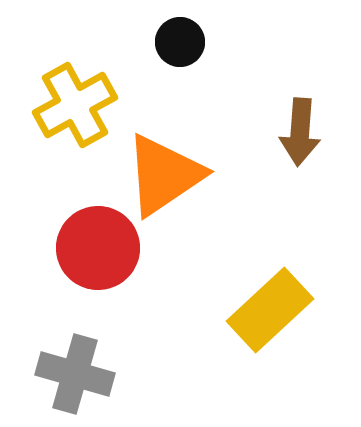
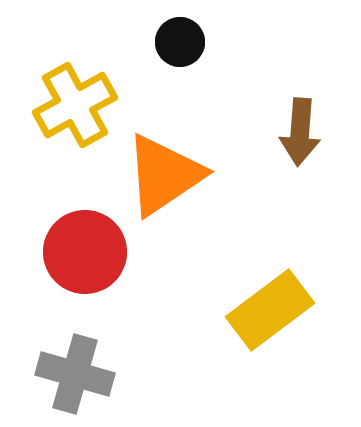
red circle: moved 13 px left, 4 px down
yellow rectangle: rotated 6 degrees clockwise
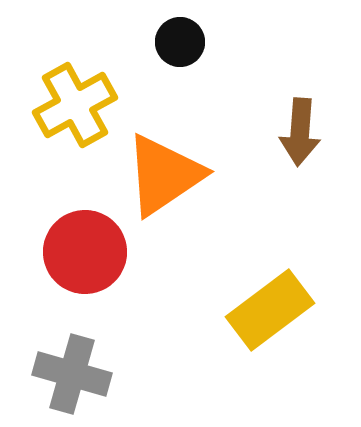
gray cross: moved 3 px left
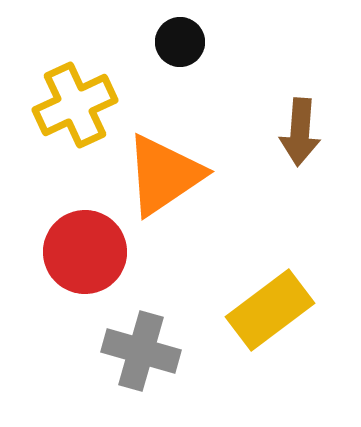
yellow cross: rotated 4 degrees clockwise
gray cross: moved 69 px right, 23 px up
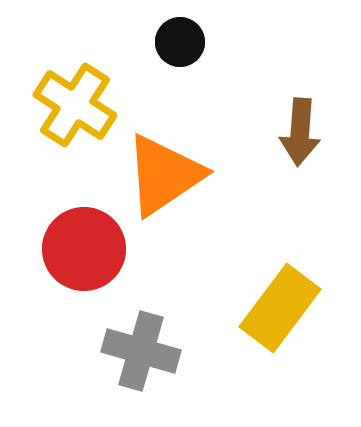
yellow cross: rotated 32 degrees counterclockwise
red circle: moved 1 px left, 3 px up
yellow rectangle: moved 10 px right, 2 px up; rotated 16 degrees counterclockwise
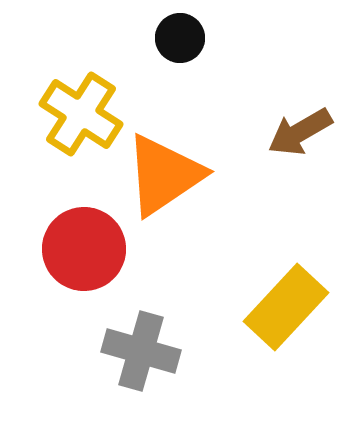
black circle: moved 4 px up
yellow cross: moved 6 px right, 9 px down
brown arrow: rotated 56 degrees clockwise
yellow rectangle: moved 6 px right, 1 px up; rotated 6 degrees clockwise
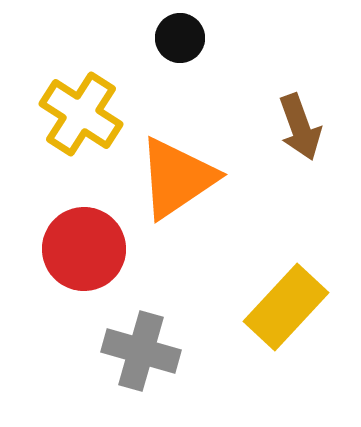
brown arrow: moved 5 px up; rotated 80 degrees counterclockwise
orange triangle: moved 13 px right, 3 px down
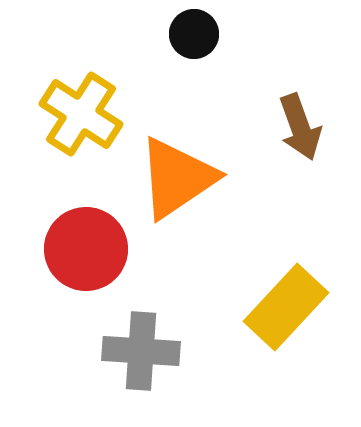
black circle: moved 14 px right, 4 px up
red circle: moved 2 px right
gray cross: rotated 12 degrees counterclockwise
